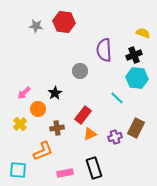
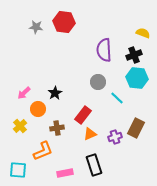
gray star: moved 1 px down
gray circle: moved 18 px right, 11 px down
yellow cross: moved 2 px down
black rectangle: moved 3 px up
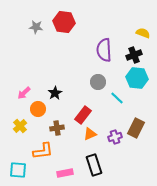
orange L-shape: rotated 15 degrees clockwise
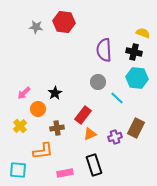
black cross: moved 3 px up; rotated 35 degrees clockwise
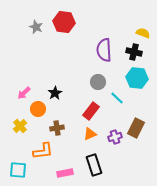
gray star: rotated 16 degrees clockwise
red rectangle: moved 8 px right, 4 px up
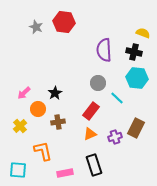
gray circle: moved 1 px down
brown cross: moved 1 px right, 6 px up
orange L-shape: rotated 95 degrees counterclockwise
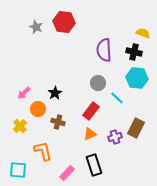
brown cross: rotated 24 degrees clockwise
pink rectangle: moved 2 px right; rotated 35 degrees counterclockwise
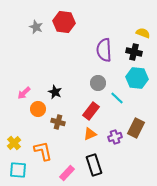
black star: moved 1 px up; rotated 16 degrees counterclockwise
yellow cross: moved 6 px left, 17 px down
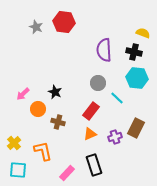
pink arrow: moved 1 px left, 1 px down
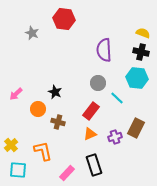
red hexagon: moved 3 px up
gray star: moved 4 px left, 6 px down
black cross: moved 7 px right
pink arrow: moved 7 px left
yellow cross: moved 3 px left, 2 px down
